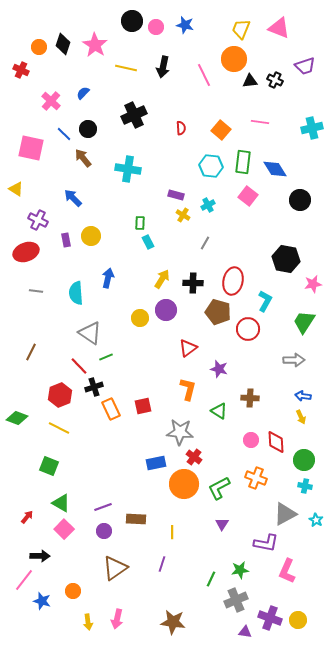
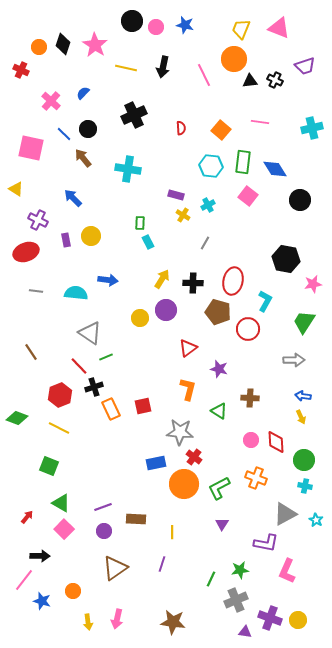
blue arrow at (108, 278): moved 2 px down; rotated 84 degrees clockwise
cyan semicircle at (76, 293): rotated 100 degrees clockwise
brown line at (31, 352): rotated 60 degrees counterclockwise
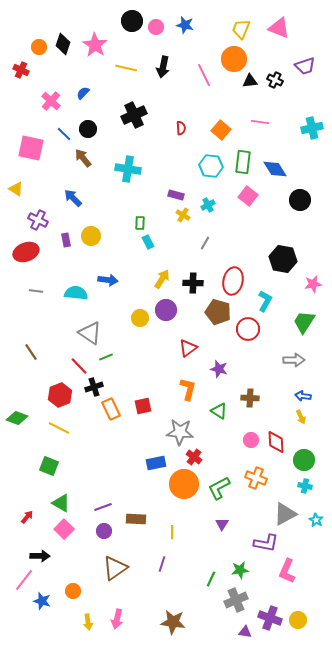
black hexagon at (286, 259): moved 3 px left
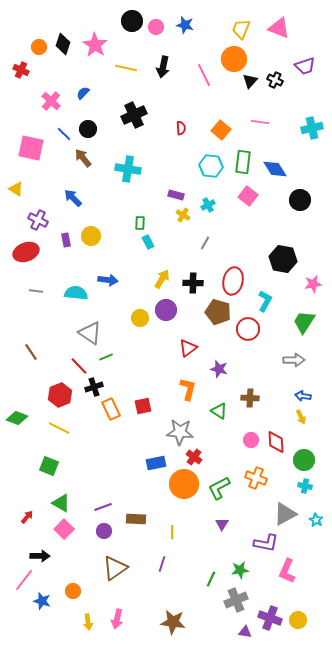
black triangle at (250, 81): rotated 42 degrees counterclockwise
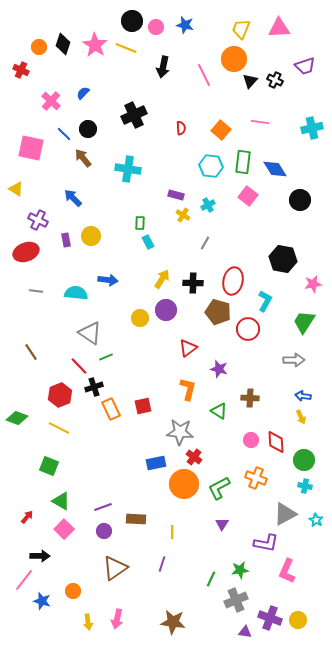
pink triangle at (279, 28): rotated 25 degrees counterclockwise
yellow line at (126, 68): moved 20 px up; rotated 10 degrees clockwise
green triangle at (61, 503): moved 2 px up
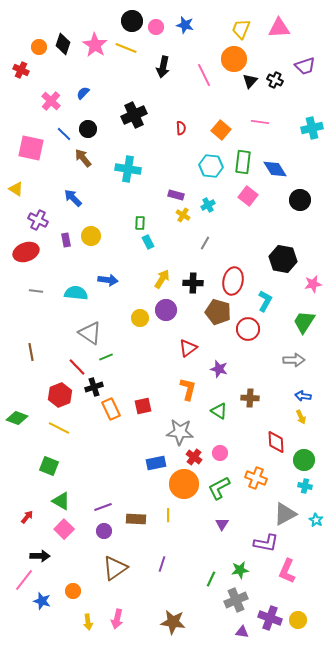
brown line at (31, 352): rotated 24 degrees clockwise
red line at (79, 366): moved 2 px left, 1 px down
pink circle at (251, 440): moved 31 px left, 13 px down
yellow line at (172, 532): moved 4 px left, 17 px up
purple triangle at (245, 632): moved 3 px left
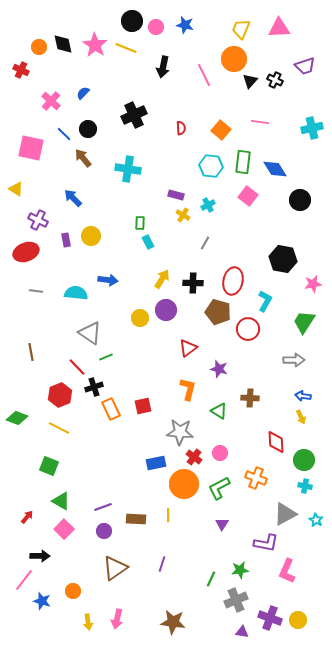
black diamond at (63, 44): rotated 30 degrees counterclockwise
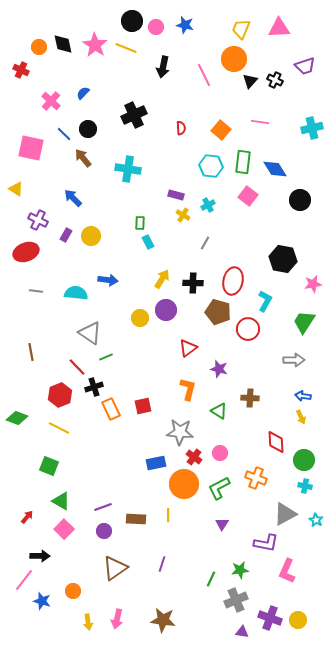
purple rectangle at (66, 240): moved 5 px up; rotated 40 degrees clockwise
brown star at (173, 622): moved 10 px left, 2 px up
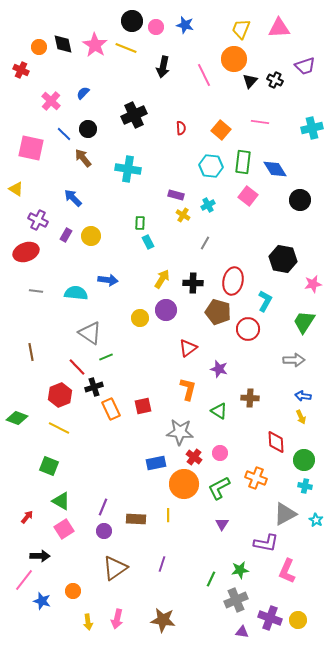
purple line at (103, 507): rotated 48 degrees counterclockwise
pink square at (64, 529): rotated 12 degrees clockwise
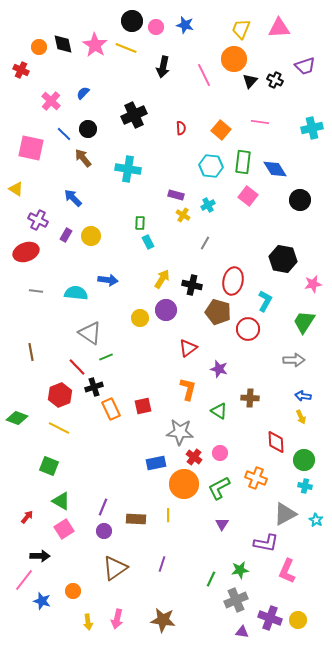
black cross at (193, 283): moved 1 px left, 2 px down; rotated 12 degrees clockwise
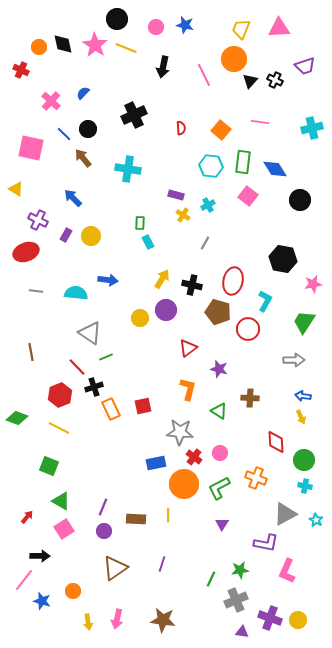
black circle at (132, 21): moved 15 px left, 2 px up
